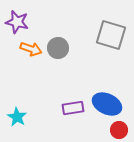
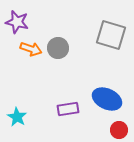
blue ellipse: moved 5 px up
purple rectangle: moved 5 px left, 1 px down
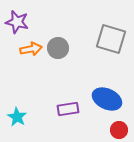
gray square: moved 4 px down
orange arrow: rotated 30 degrees counterclockwise
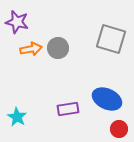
red circle: moved 1 px up
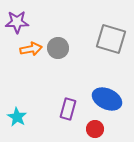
purple star: rotated 15 degrees counterclockwise
purple rectangle: rotated 65 degrees counterclockwise
red circle: moved 24 px left
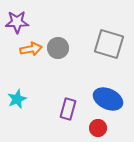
gray square: moved 2 px left, 5 px down
blue ellipse: moved 1 px right
cyan star: moved 18 px up; rotated 18 degrees clockwise
red circle: moved 3 px right, 1 px up
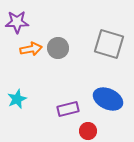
purple rectangle: rotated 60 degrees clockwise
red circle: moved 10 px left, 3 px down
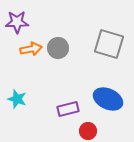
cyan star: rotated 30 degrees counterclockwise
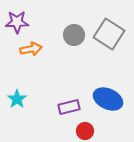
gray square: moved 10 px up; rotated 16 degrees clockwise
gray circle: moved 16 px right, 13 px up
cyan star: rotated 18 degrees clockwise
purple rectangle: moved 1 px right, 2 px up
red circle: moved 3 px left
